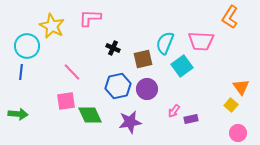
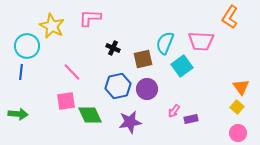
yellow square: moved 6 px right, 2 px down
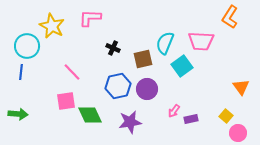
yellow square: moved 11 px left, 9 px down
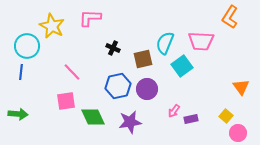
green diamond: moved 3 px right, 2 px down
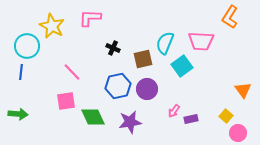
orange triangle: moved 2 px right, 3 px down
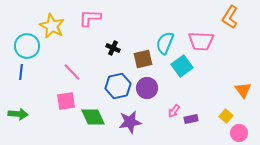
purple circle: moved 1 px up
pink circle: moved 1 px right
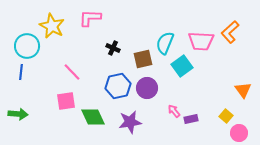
orange L-shape: moved 15 px down; rotated 15 degrees clockwise
pink arrow: rotated 104 degrees clockwise
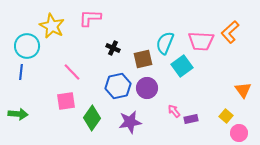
green diamond: moved 1 px left, 1 px down; rotated 60 degrees clockwise
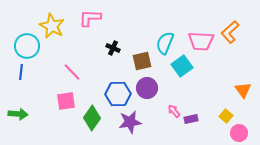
brown square: moved 1 px left, 2 px down
blue hexagon: moved 8 px down; rotated 10 degrees clockwise
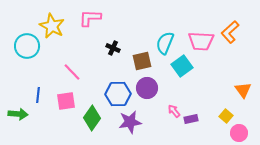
blue line: moved 17 px right, 23 px down
